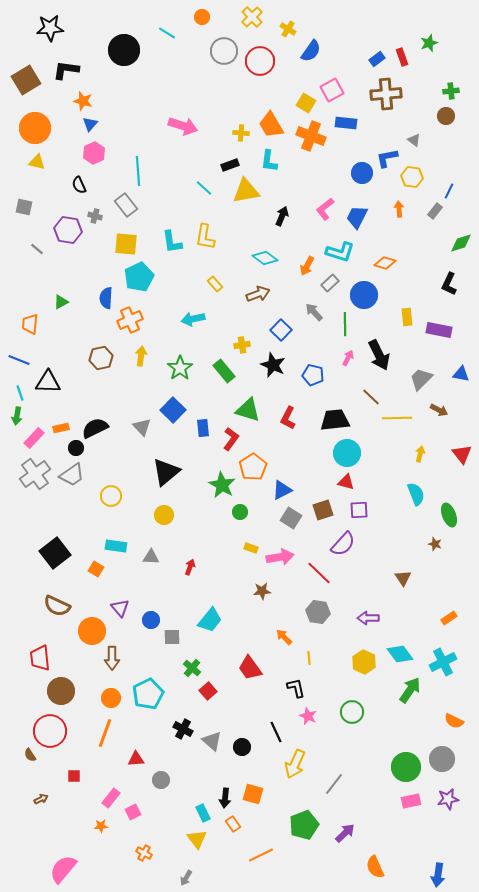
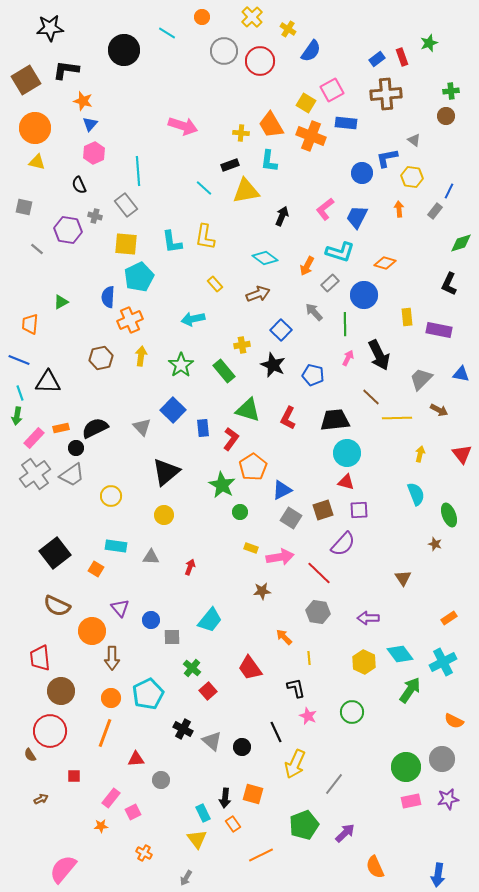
blue semicircle at (106, 298): moved 2 px right, 1 px up
green star at (180, 368): moved 1 px right, 3 px up
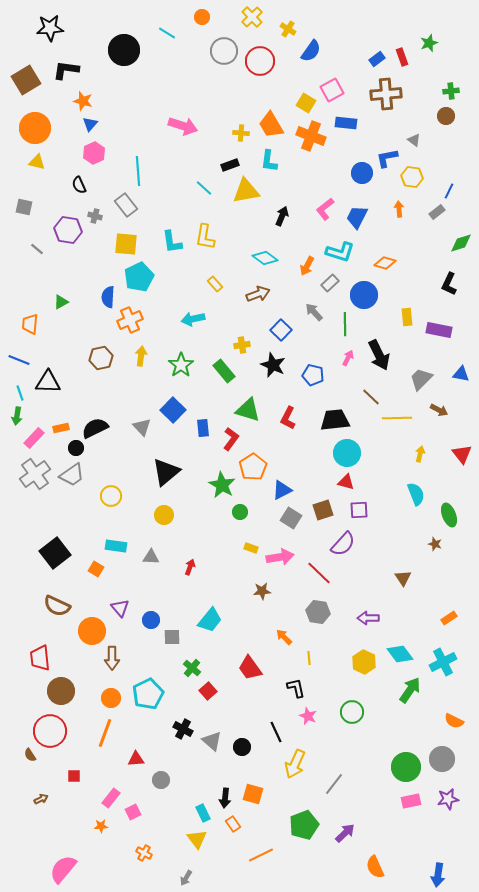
gray rectangle at (435, 211): moved 2 px right, 1 px down; rotated 14 degrees clockwise
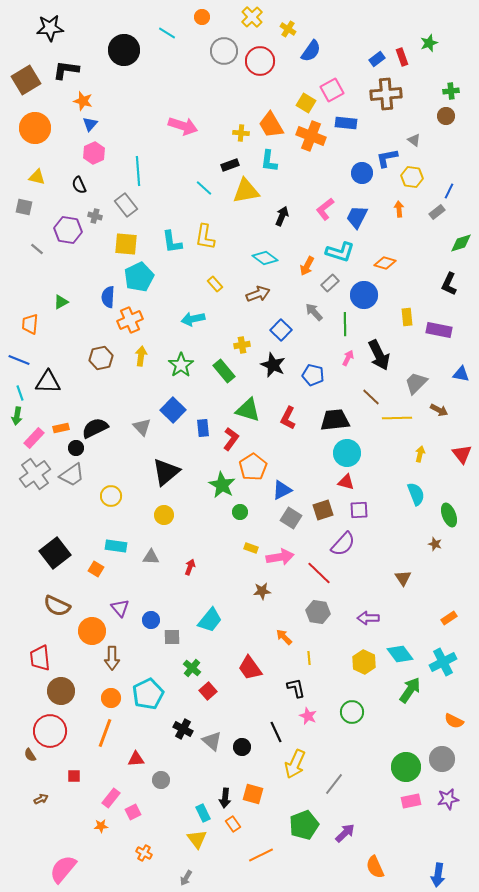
yellow triangle at (37, 162): moved 15 px down
gray trapezoid at (421, 379): moved 5 px left, 4 px down
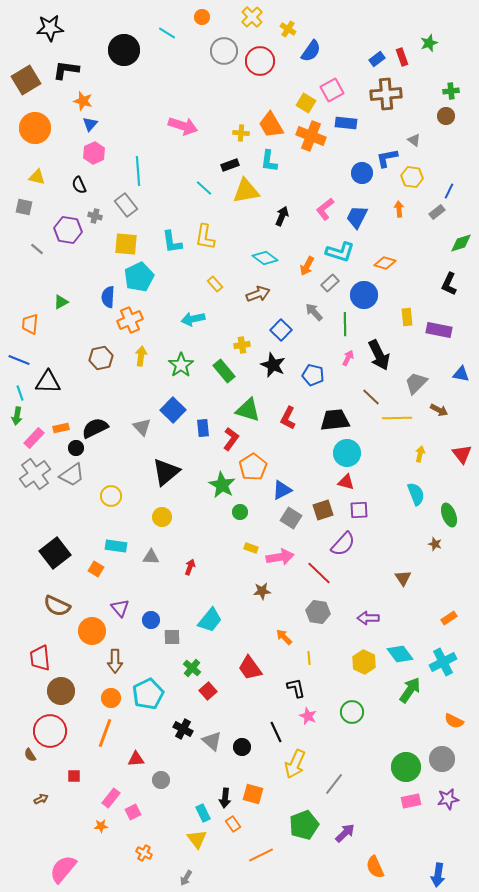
yellow circle at (164, 515): moved 2 px left, 2 px down
brown arrow at (112, 658): moved 3 px right, 3 px down
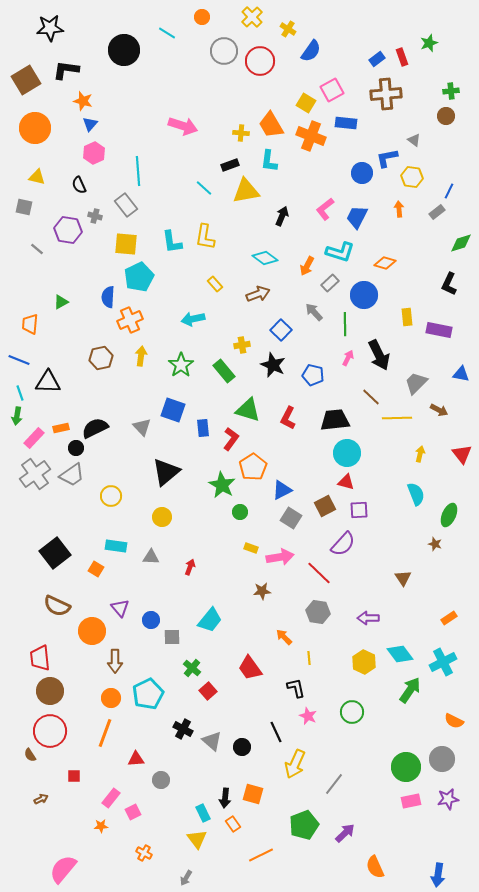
blue square at (173, 410): rotated 25 degrees counterclockwise
brown square at (323, 510): moved 2 px right, 4 px up; rotated 10 degrees counterclockwise
green ellipse at (449, 515): rotated 45 degrees clockwise
brown circle at (61, 691): moved 11 px left
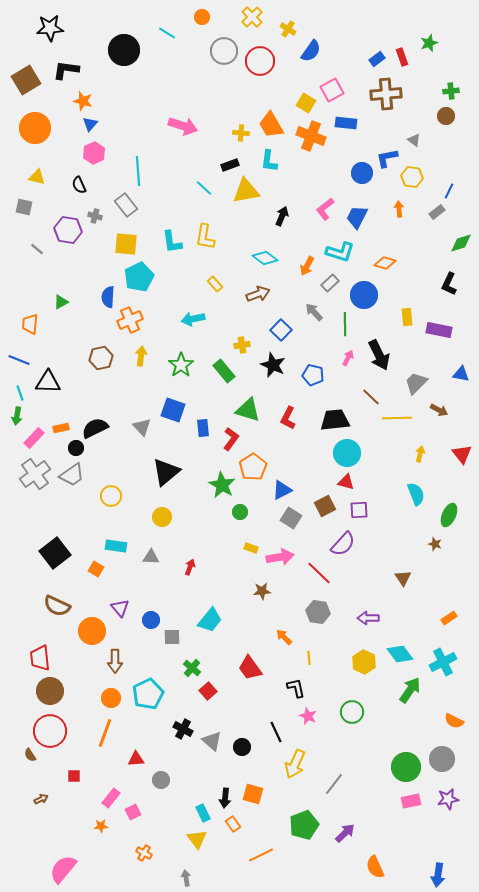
gray arrow at (186, 878): rotated 140 degrees clockwise
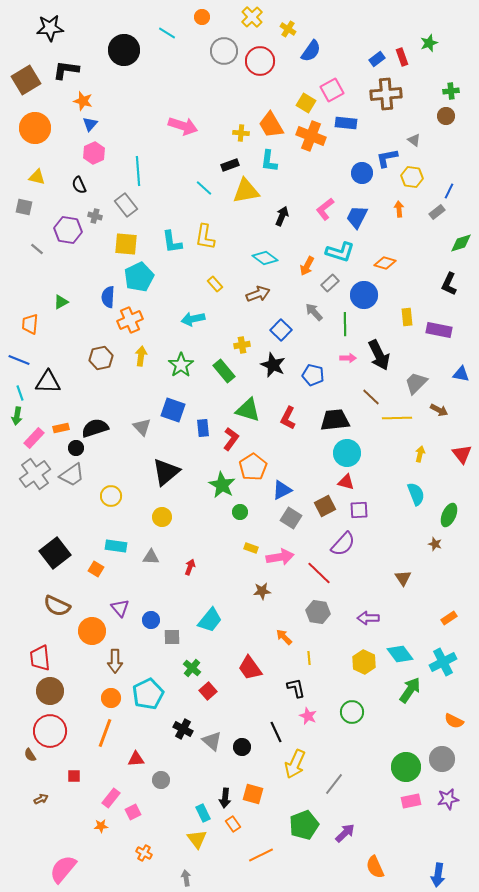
pink arrow at (348, 358): rotated 63 degrees clockwise
black semicircle at (95, 428): rotated 8 degrees clockwise
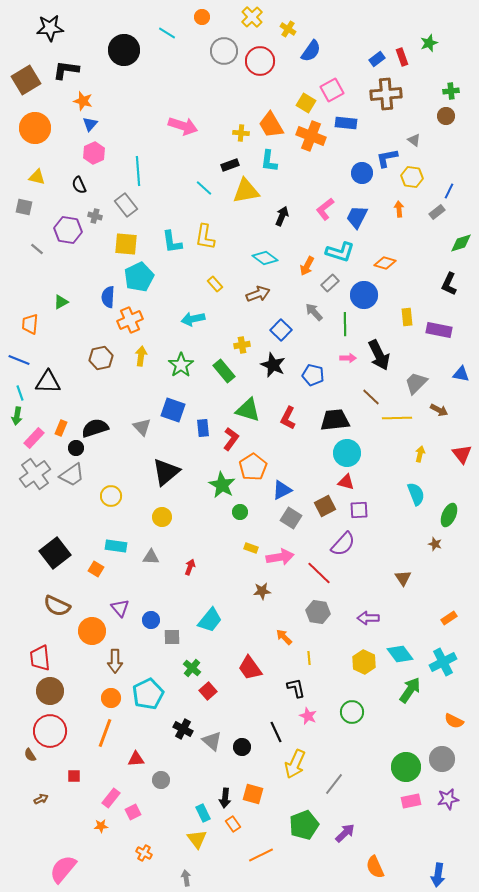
orange rectangle at (61, 428): rotated 56 degrees counterclockwise
